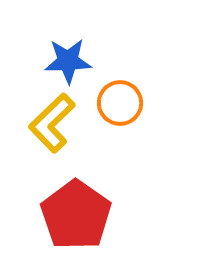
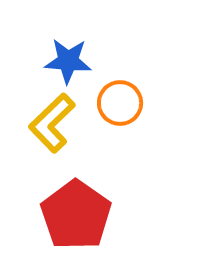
blue star: rotated 6 degrees clockwise
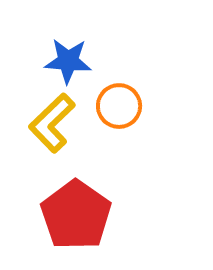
orange circle: moved 1 px left, 3 px down
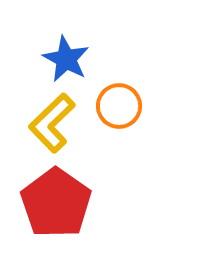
blue star: moved 2 px left, 2 px up; rotated 24 degrees clockwise
red pentagon: moved 20 px left, 12 px up
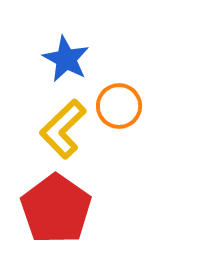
yellow L-shape: moved 11 px right, 6 px down
red pentagon: moved 6 px down
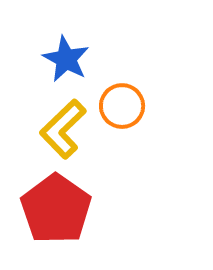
orange circle: moved 3 px right
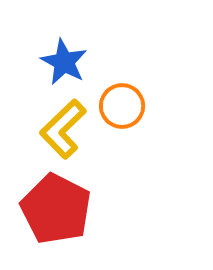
blue star: moved 2 px left, 3 px down
red pentagon: rotated 8 degrees counterclockwise
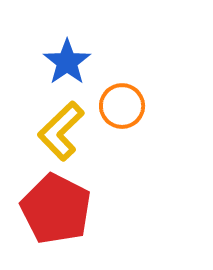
blue star: moved 3 px right; rotated 9 degrees clockwise
yellow L-shape: moved 2 px left, 2 px down
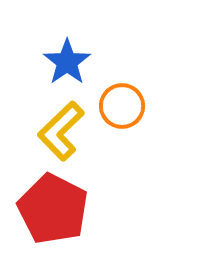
red pentagon: moved 3 px left
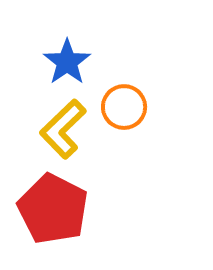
orange circle: moved 2 px right, 1 px down
yellow L-shape: moved 2 px right, 2 px up
